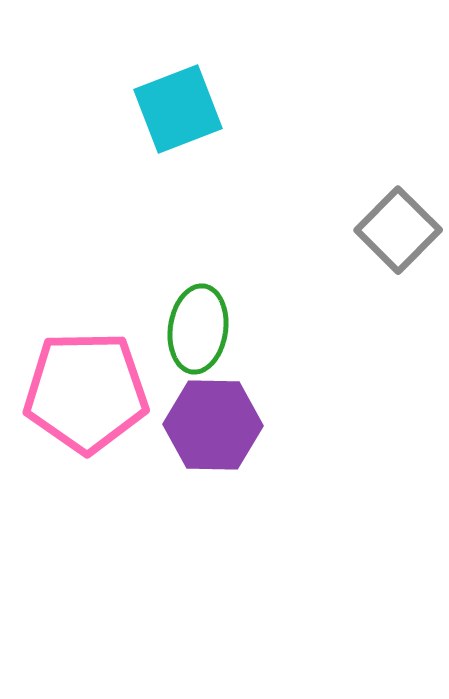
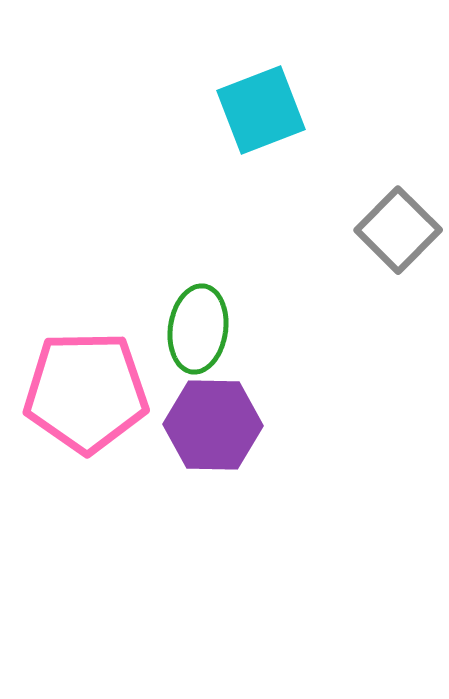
cyan square: moved 83 px right, 1 px down
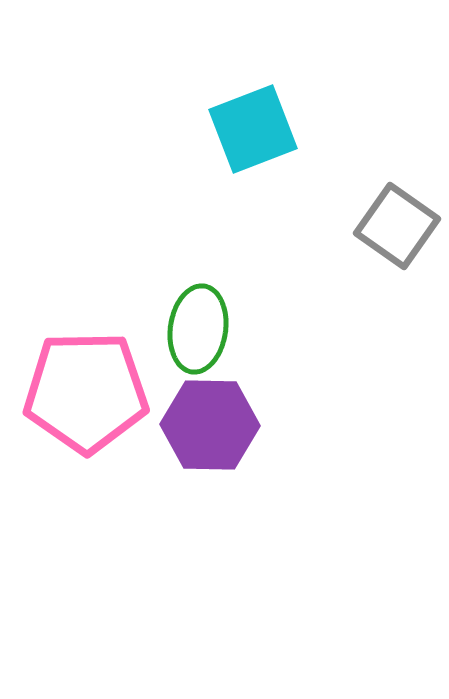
cyan square: moved 8 px left, 19 px down
gray square: moved 1 px left, 4 px up; rotated 10 degrees counterclockwise
purple hexagon: moved 3 px left
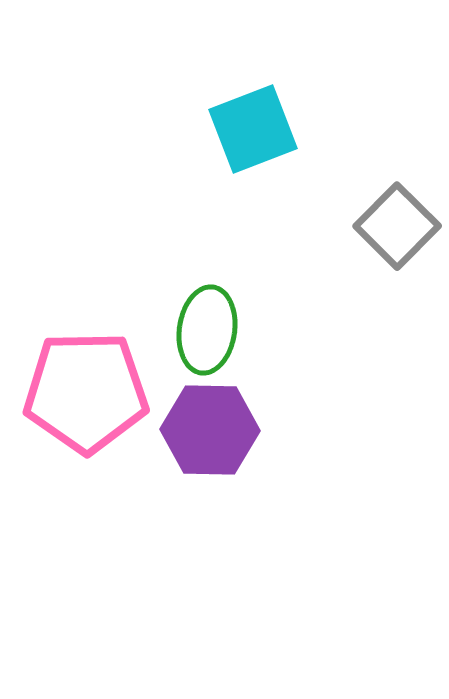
gray square: rotated 10 degrees clockwise
green ellipse: moved 9 px right, 1 px down
purple hexagon: moved 5 px down
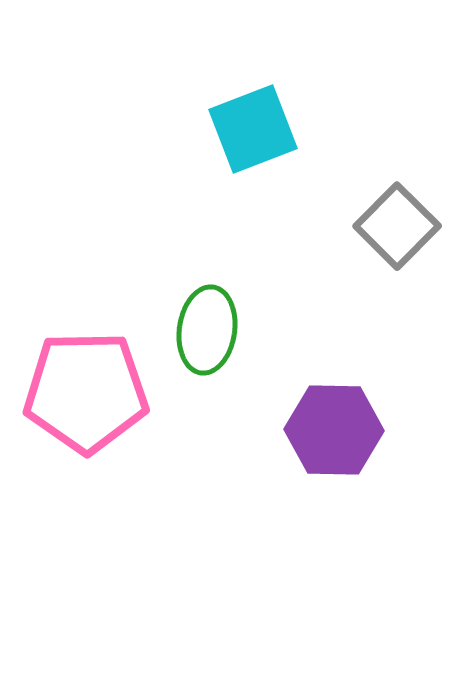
purple hexagon: moved 124 px right
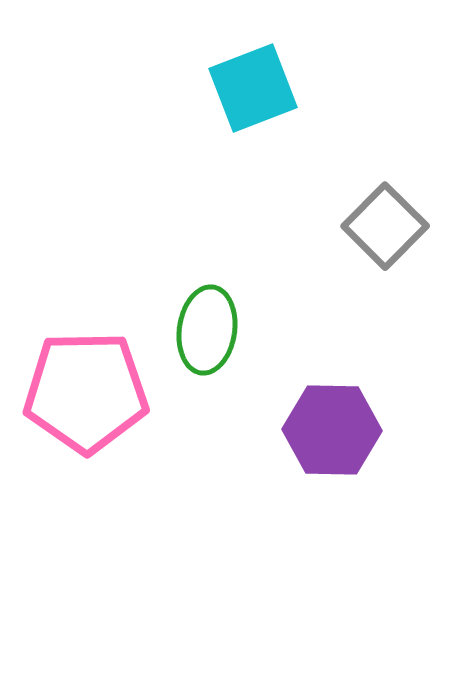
cyan square: moved 41 px up
gray square: moved 12 px left
purple hexagon: moved 2 px left
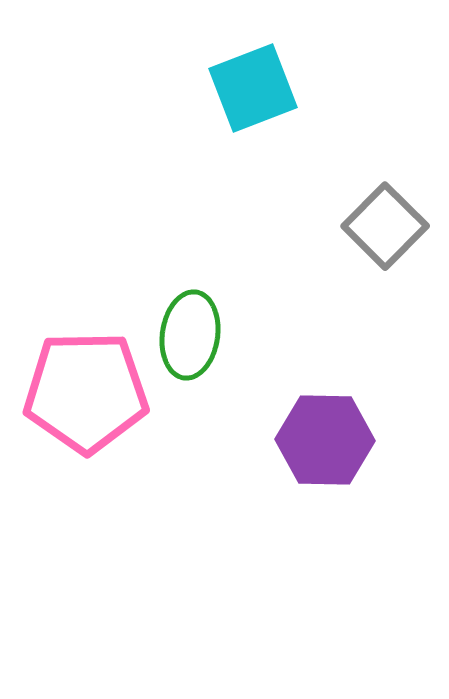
green ellipse: moved 17 px left, 5 px down
purple hexagon: moved 7 px left, 10 px down
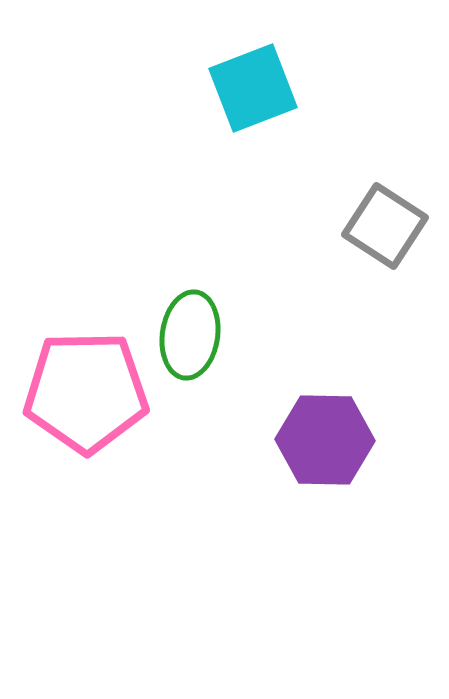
gray square: rotated 12 degrees counterclockwise
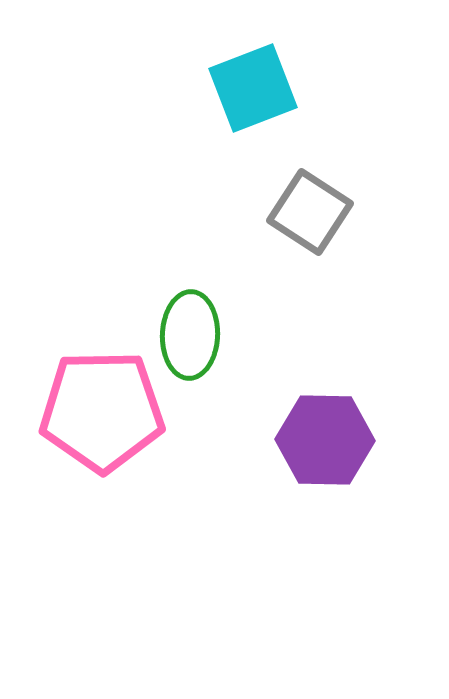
gray square: moved 75 px left, 14 px up
green ellipse: rotated 6 degrees counterclockwise
pink pentagon: moved 16 px right, 19 px down
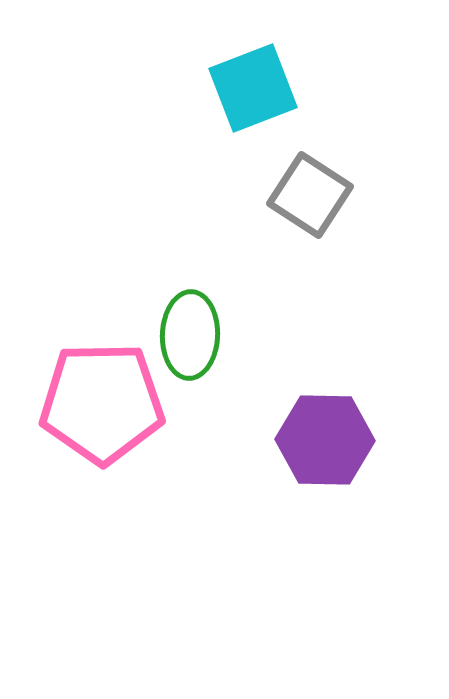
gray square: moved 17 px up
pink pentagon: moved 8 px up
